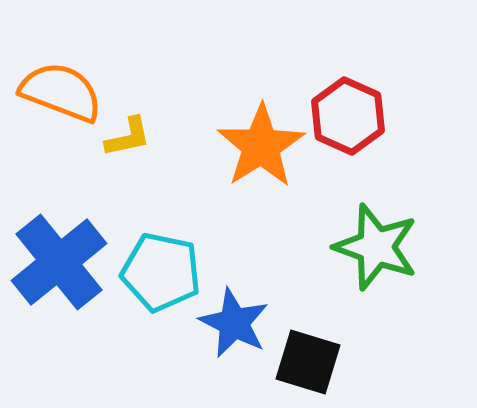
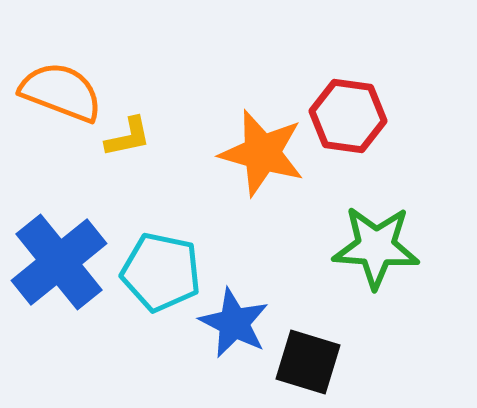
red hexagon: rotated 16 degrees counterclockwise
orange star: moved 1 px right, 7 px down; rotated 24 degrees counterclockwise
green star: rotated 16 degrees counterclockwise
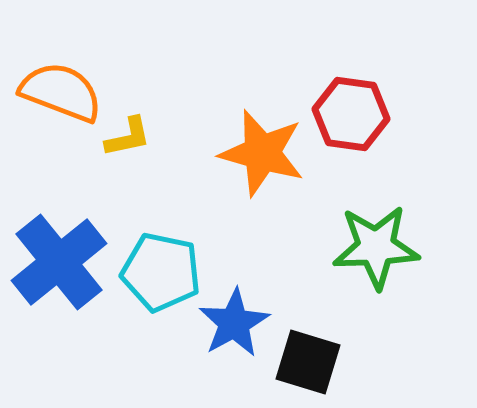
red hexagon: moved 3 px right, 2 px up
green star: rotated 6 degrees counterclockwise
blue star: rotated 16 degrees clockwise
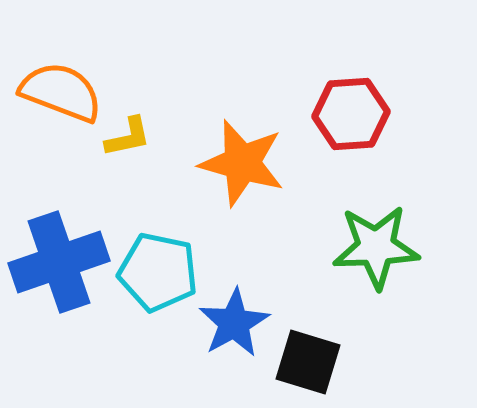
red hexagon: rotated 12 degrees counterclockwise
orange star: moved 20 px left, 10 px down
blue cross: rotated 20 degrees clockwise
cyan pentagon: moved 3 px left
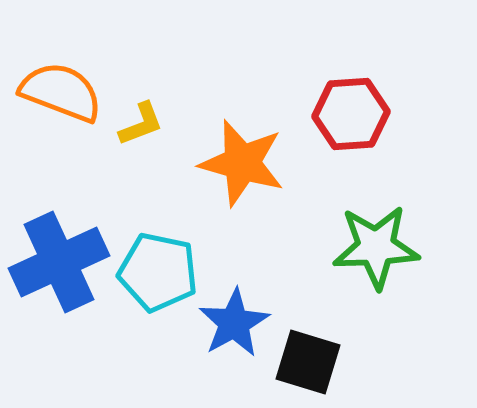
yellow L-shape: moved 13 px right, 13 px up; rotated 9 degrees counterclockwise
blue cross: rotated 6 degrees counterclockwise
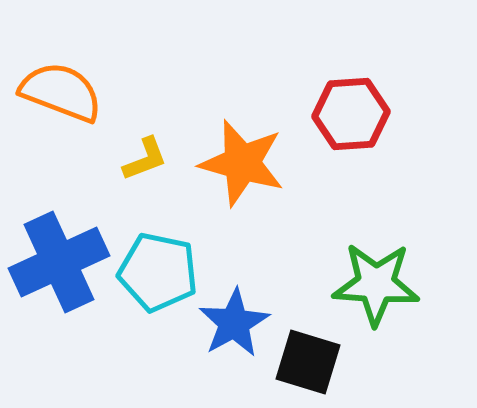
yellow L-shape: moved 4 px right, 35 px down
green star: moved 37 px down; rotated 6 degrees clockwise
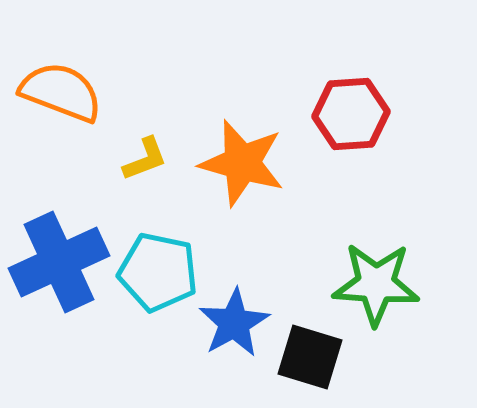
black square: moved 2 px right, 5 px up
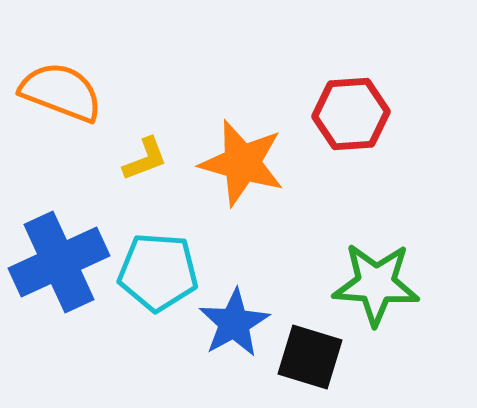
cyan pentagon: rotated 8 degrees counterclockwise
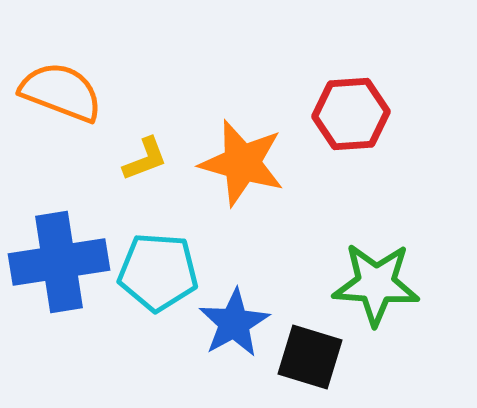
blue cross: rotated 16 degrees clockwise
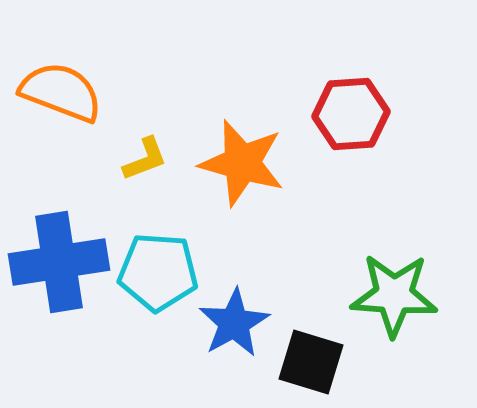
green star: moved 18 px right, 11 px down
black square: moved 1 px right, 5 px down
